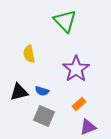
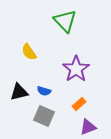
yellow semicircle: moved 2 px up; rotated 24 degrees counterclockwise
blue semicircle: moved 2 px right
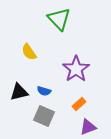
green triangle: moved 6 px left, 2 px up
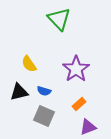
yellow semicircle: moved 12 px down
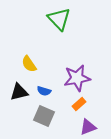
purple star: moved 1 px right, 9 px down; rotated 24 degrees clockwise
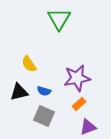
green triangle: rotated 15 degrees clockwise
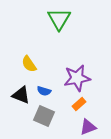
black triangle: moved 2 px right, 3 px down; rotated 36 degrees clockwise
